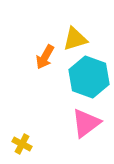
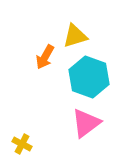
yellow triangle: moved 3 px up
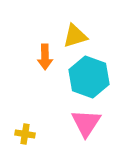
orange arrow: rotated 30 degrees counterclockwise
pink triangle: rotated 20 degrees counterclockwise
yellow cross: moved 3 px right, 10 px up; rotated 18 degrees counterclockwise
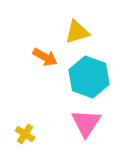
yellow triangle: moved 2 px right, 4 px up
orange arrow: rotated 60 degrees counterclockwise
yellow cross: rotated 24 degrees clockwise
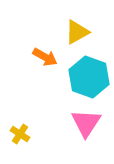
yellow triangle: rotated 12 degrees counterclockwise
yellow cross: moved 5 px left
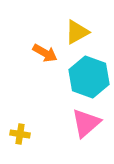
orange arrow: moved 4 px up
pink triangle: rotated 16 degrees clockwise
yellow cross: rotated 24 degrees counterclockwise
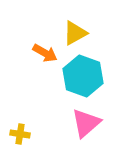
yellow triangle: moved 2 px left, 1 px down
cyan hexagon: moved 6 px left, 1 px up
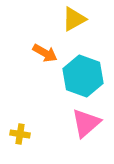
yellow triangle: moved 1 px left, 14 px up
